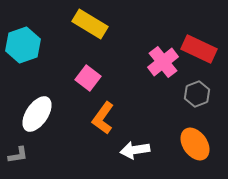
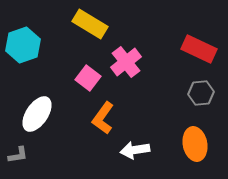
pink cross: moved 37 px left
gray hexagon: moved 4 px right, 1 px up; rotated 15 degrees clockwise
orange ellipse: rotated 24 degrees clockwise
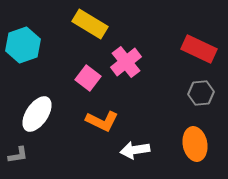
orange L-shape: moved 1 px left, 3 px down; rotated 100 degrees counterclockwise
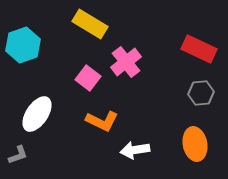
gray L-shape: rotated 10 degrees counterclockwise
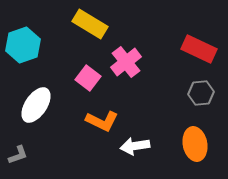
white ellipse: moved 1 px left, 9 px up
white arrow: moved 4 px up
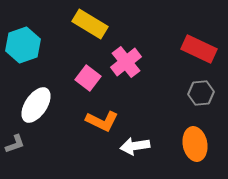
gray L-shape: moved 3 px left, 11 px up
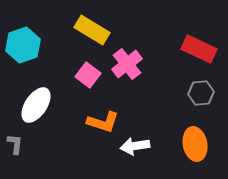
yellow rectangle: moved 2 px right, 6 px down
pink cross: moved 1 px right, 2 px down
pink square: moved 3 px up
orange L-shape: moved 1 px right, 1 px down; rotated 8 degrees counterclockwise
gray L-shape: rotated 65 degrees counterclockwise
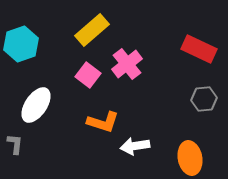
yellow rectangle: rotated 72 degrees counterclockwise
cyan hexagon: moved 2 px left, 1 px up
gray hexagon: moved 3 px right, 6 px down
orange ellipse: moved 5 px left, 14 px down
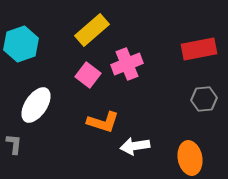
red rectangle: rotated 36 degrees counterclockwise
pink cross: rotated 16 degrees clockwise
gray L-shape: moved 1 px left
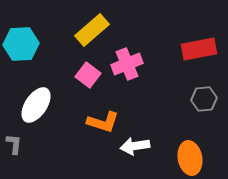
cyan hexagon: rotated 16 degrees clockwise
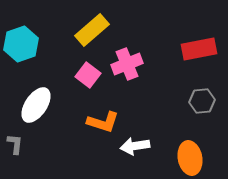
cyan hexagon: rotated 16 degrees counterclockwise
gray hexagon: moved 2 px left, 2 px down
gray L-shape: moved 1 px right
